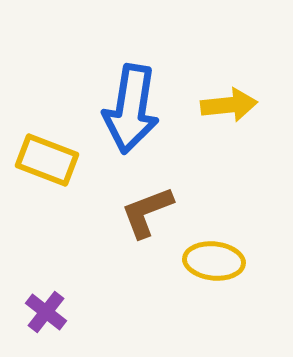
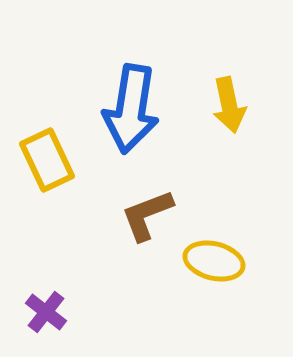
yellow arrow: rotated 84 degrees clockwise
yellow rectangle: rotated 44 degrees clockwise
brown L-shape: moved 3 px down
yellow ellipse: rotated 8 degrees clockwise
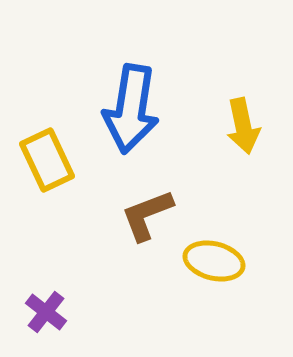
yellow arrow: moved 14 px right, 21 px down
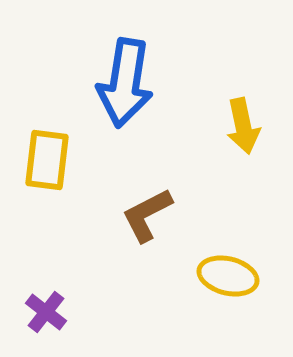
blue arrow: moved 6 px left, 26 px up
yellow rectangle: rotated 32 degrees clockwise
brown L-shape: rotated 6 degrees counterclockwise
yellow ellipse: moved 14 px right, 15 px down
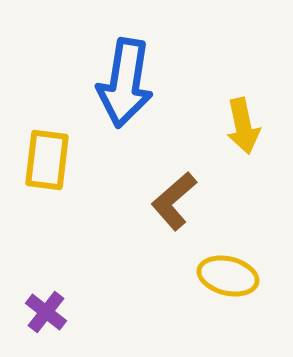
brown L-shape: moved 27 px right, 14 px up; rotated 14 degrees counterclockwise
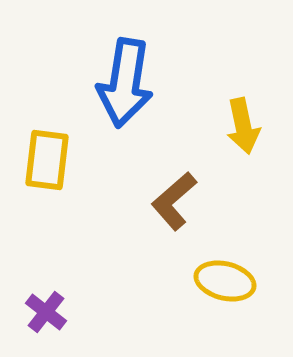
yellow ellipse: moved 3 px left, 5 px down
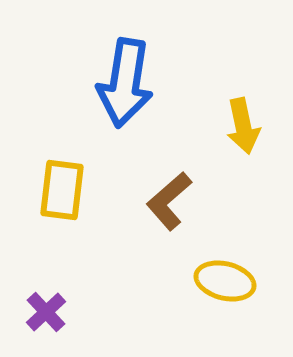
yellow rectangle: moved 15 px right, 30 px down
brown L-shape: moved 5 px left
purple cross: rotated 9 degrees clockwise
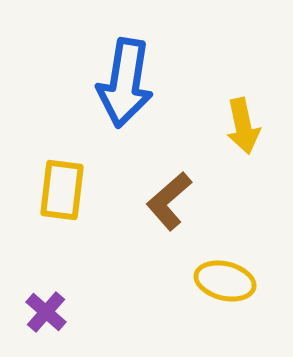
purple cross: rotated 6 degrees counterclockwise
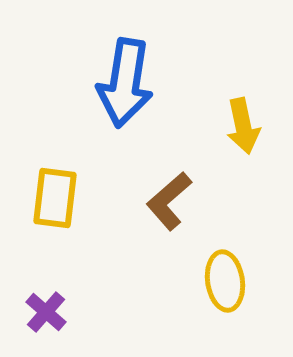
yellow rectangle: moved 7 px left, 8 px down
yellow ellipse: rotated 68 degrees clockwise
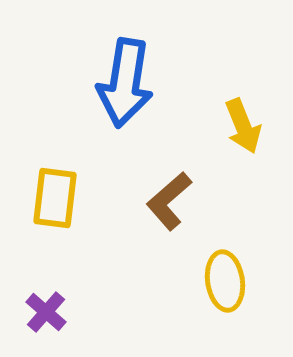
yellow arrow: rotated 10 degrees counterclockwise
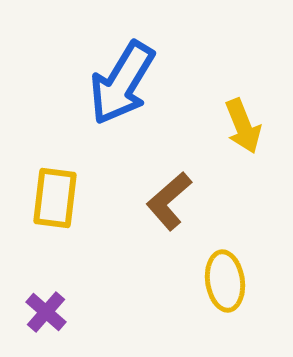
blue arrow: moved 3 px left; rotated 22 degrees clockwise
